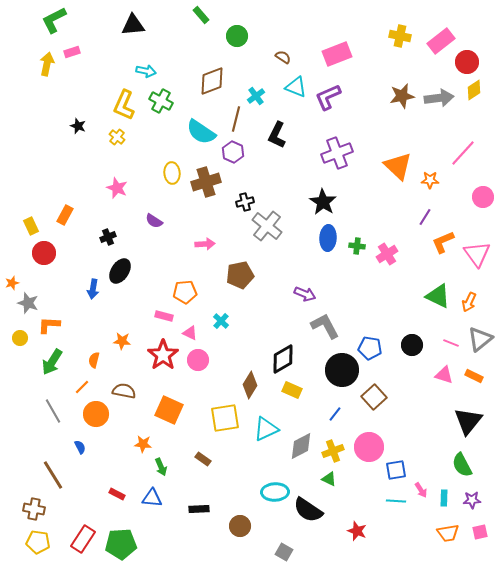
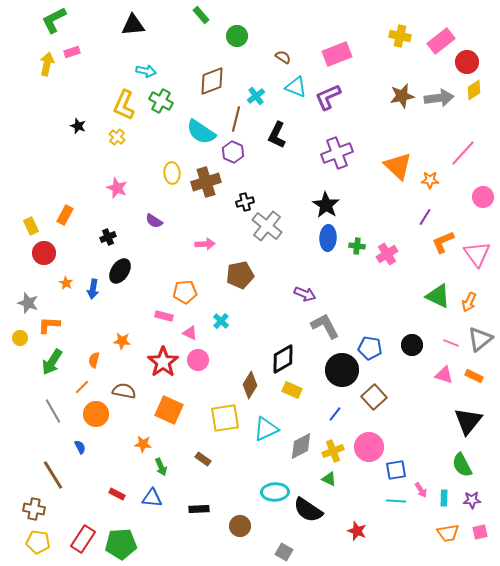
black star at (323, 202): moved 3 px right, 3 px down
orange star at (12, 283): moved 54 px right; rotated 24 degrees counterclockwise
red star at (163, 355): moved 7 px down
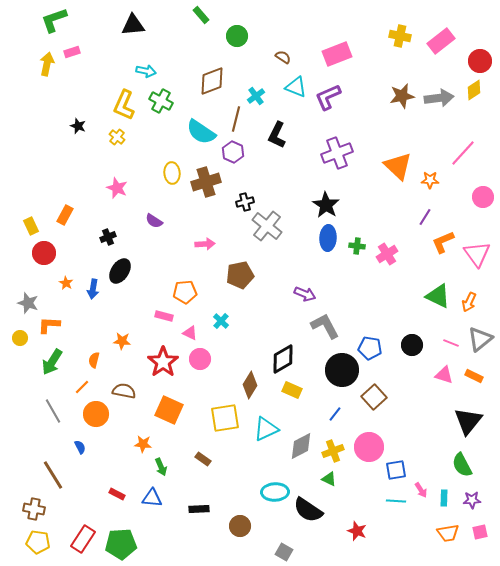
green L-shape at (54, 20): rotated 8 degrees clockwise
red circle at (467, 62): moved 13 px right, 1 px up
pink circle at (198, 360): moved 2 px right, 1 px up
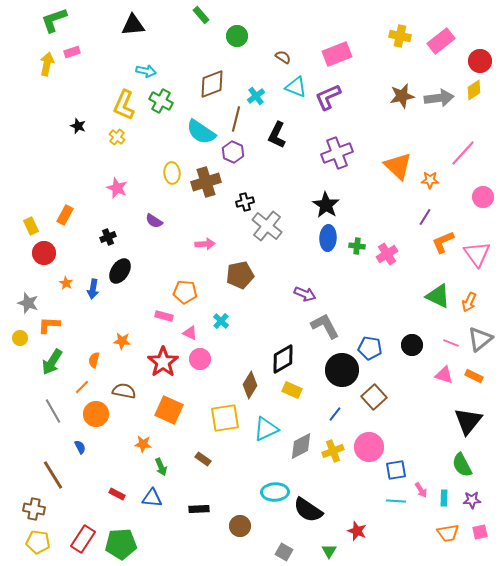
brown diamond at (212, 81): moved 3 px down
orange pentagon at (185, 292): rotated 10 degrees clockwise
green triangle at (329, 479): moved 72 px down; rotated 35 degrees clockwise
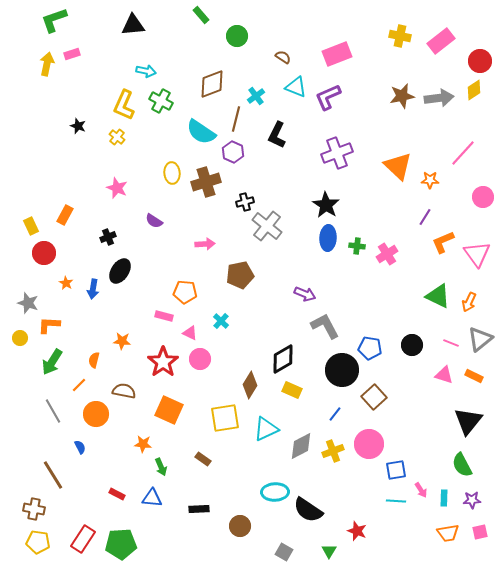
pink rectangle at (72, 52): moved 2 px down
orange line at (82, 387): moved 3 px left, 2 px up
pink circle at (369, 447): moved 3 px up
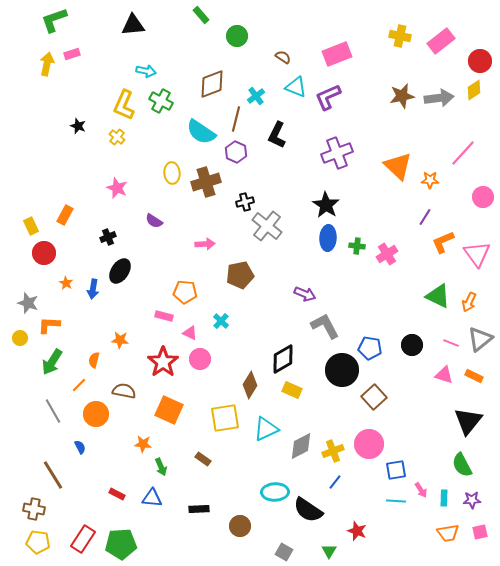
purple hexagon at (233, 152): moved 3 px right
orange star at (122, 341): moved 2 px left, 1 px up
blue line at (335, 414): moved 68 px down
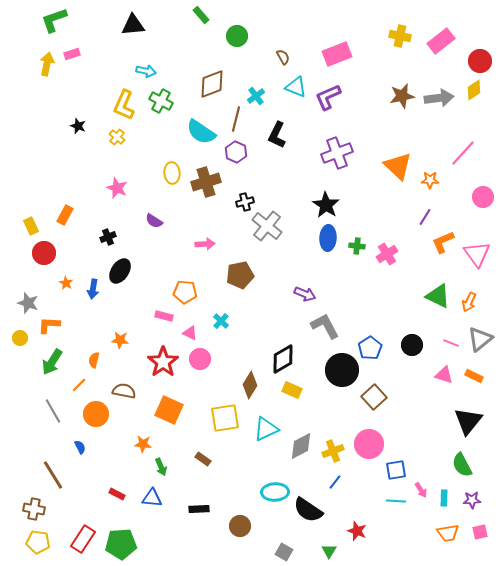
brown semicircle at (283, 57): rotated 28 degrees clockwise
blue pentagon at (370, 348): rotated 30 degrees clockwise
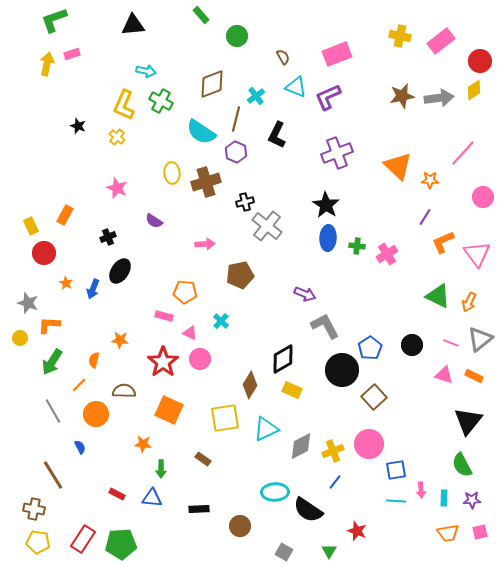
blue arrow at (93, 289): rotated 12 degrees clockwise
brown semicircle at (124, 391): rotated 10 degrees counterclockwise
green arrow at (161, 467): moved 2 px down; rotated 24 degrees clockwise
pink arrow at (421, 490): rotated 28 degrees clockwise
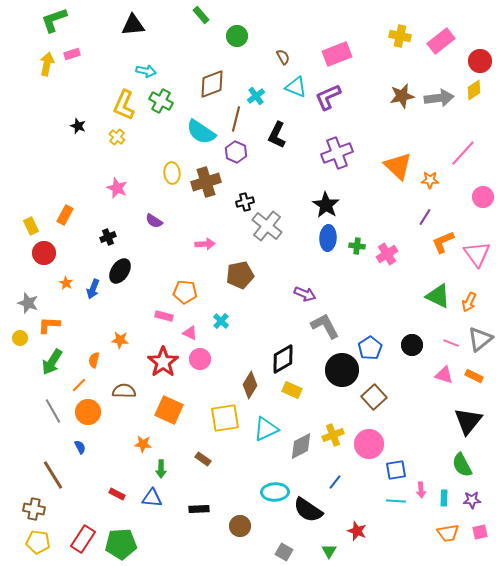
orange circle at (96, 414): moved 8 px left, 2 px up
yellow cross at (333, 451): moved 16 px up
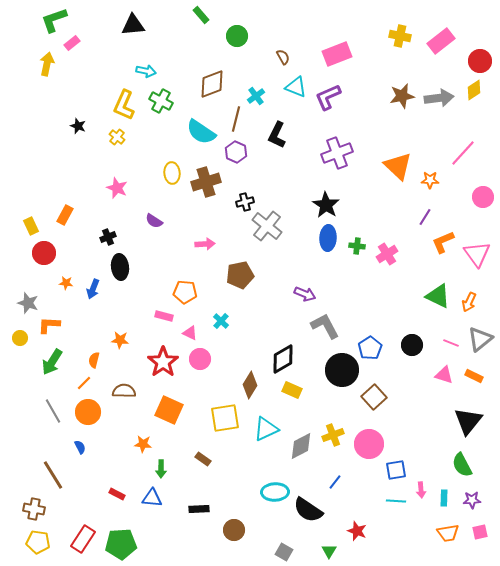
pink rectangle at (72, 54): moved 11 px up; rotated 21 degrees counterclockwise
black ellipse at (120, 271): moved 4 px up; rotated 40 degrees counterclockwise
orange star at (66, 283): rotated 24 degrees counterclockwise
orange line at (79, 385): moved 5 px right, 2 px up
brown circle at (240, 526): moved 6 px left, 4 px down
